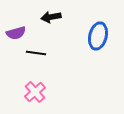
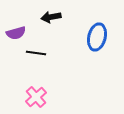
blue ellipse: moved 1 px left, 1 px down
pink cross: moved 1 px right, 5 px down
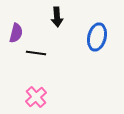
black arrow: moved 6 px right; rotated 84 degrees counterclockwise
purple semicircle: rotated 60 degrees counterclockwise
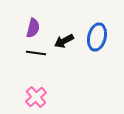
black arrow: moved 7 px right, 24 px down; rotated 66 degrees clockwise
purple semicircle: moved 17 px right, 5 px up
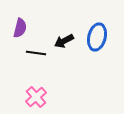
purple semicircle: moved 13 px left
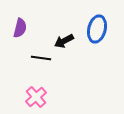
blue ellipse: moved 8 px up
black line: moved 5 px right, 5 px down
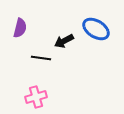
blue ellipse: moved 1 px left; rotated 72 degrees counterclockwise
pink cross: rotated 25 degrees clockwise
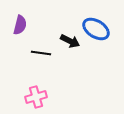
purple semicircle: moved 3 px up
black arrow: moved 6 px right; rotated 126 degrees counterclockwise
black line: moved 5 px up
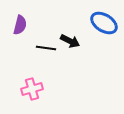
blue ellipse: moved 8 px right, 6 px up
black line: moved 5 px right, 5 px up
pink cross: moved 4 px left, 8 px up
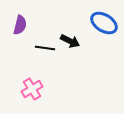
black line: moved 1 px left
pink cross: rotated 15 degrees counterclockwise
